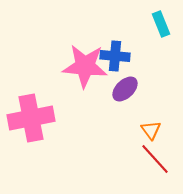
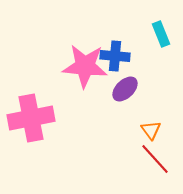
cyan rectangle: moved 10 px down
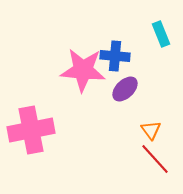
pink star: moved 2 px left, 4 px down
pink cross: moved 12 px down
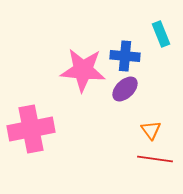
blue cross: moved 10 px right
pink cross: moved 1 px up
red line: rotated 40 degrees counterclockwise
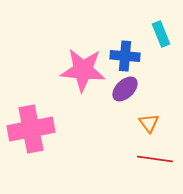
orange triangle: moved 2 px left, 7 px up
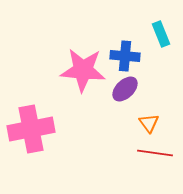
red line: moved 6 px up
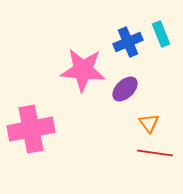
blue cross: moved 3 px right, 14 px up; rotated 28 degrees counterclockwise
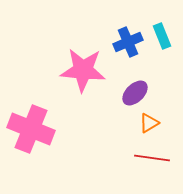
cyan rectangle: moved 1 px right, 2 px down
purple ellipse: moved 10 px right, 4 px down
orange triangle: rotated 35 degrees clockwise
pink cross: rotated 33 degrees clockwise
red line: moved 3 px left, 5 px down
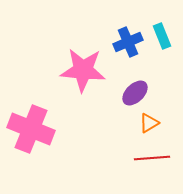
red line: rotated 12 degrees counterclockwise
